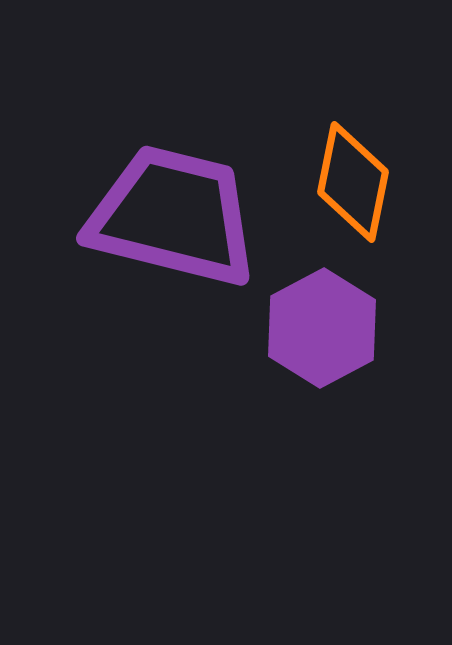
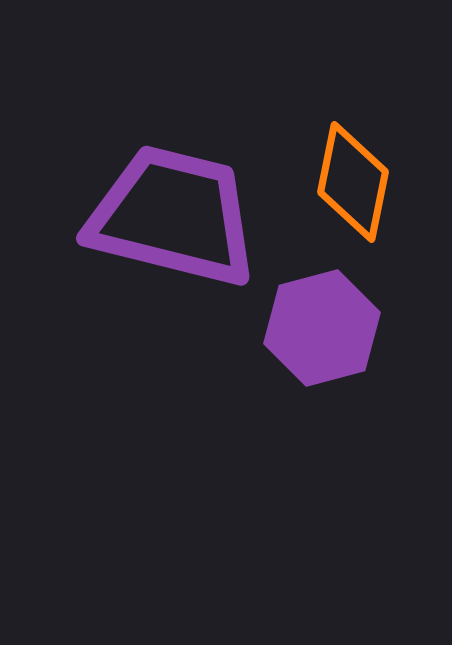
purple hexagon: rotated 13 degrees clockwise
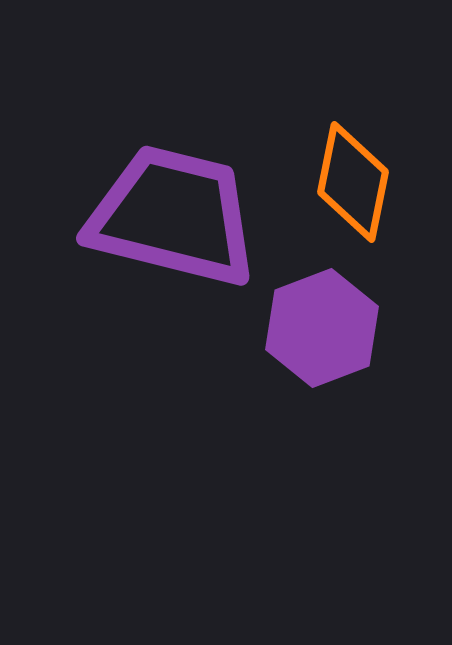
purple hexagon: rotated 6 degrees counterclockwise
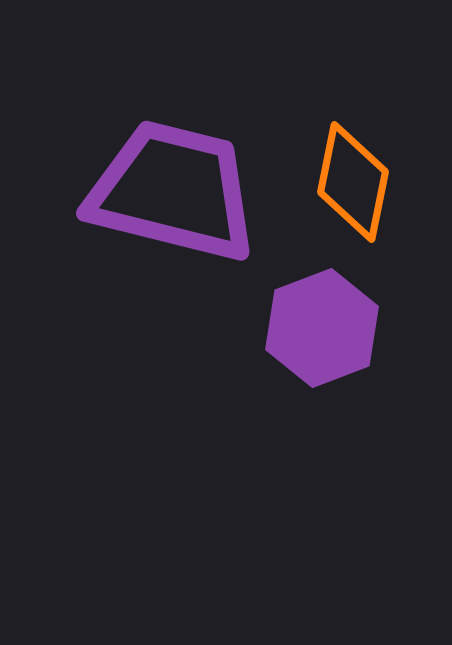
purple trapezoid: moved 25 px up
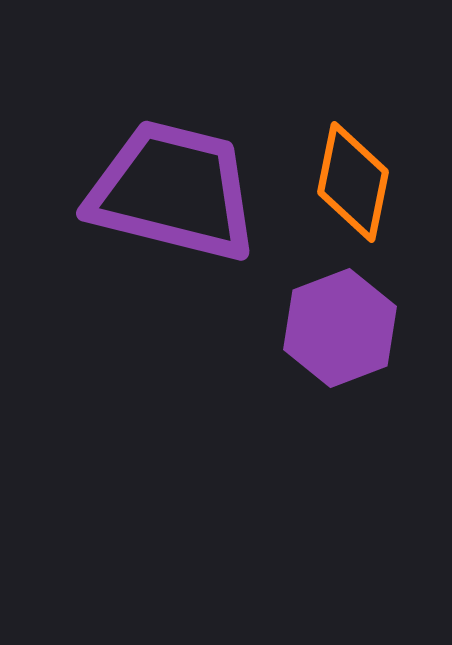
purple hexagon: moved 18 px right
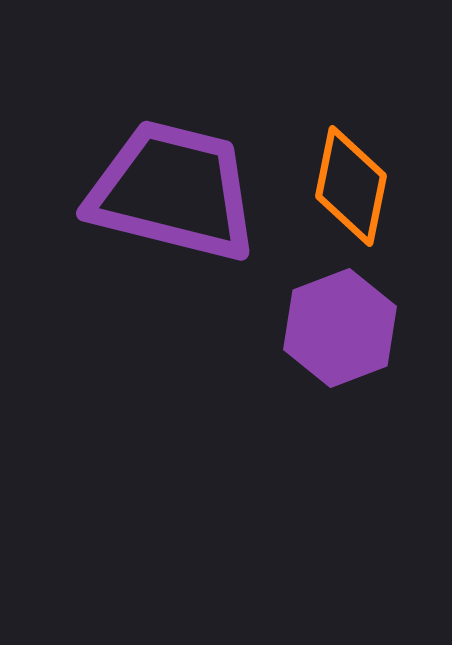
orange diamond: moved 2 px left, 4 px down
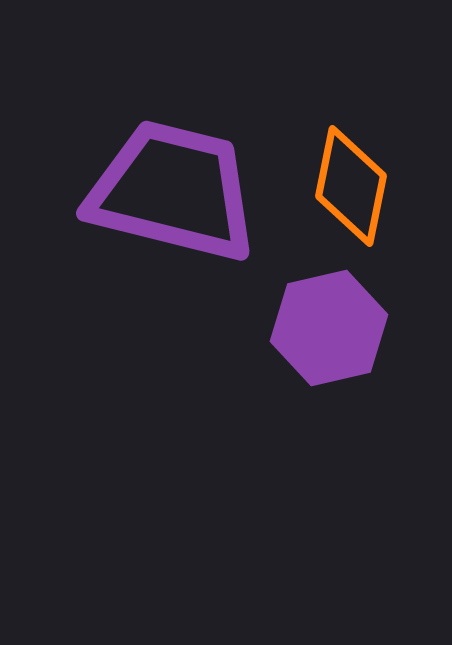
purple hexagon: moved 11 px left; rotated 8 degrees clockwise
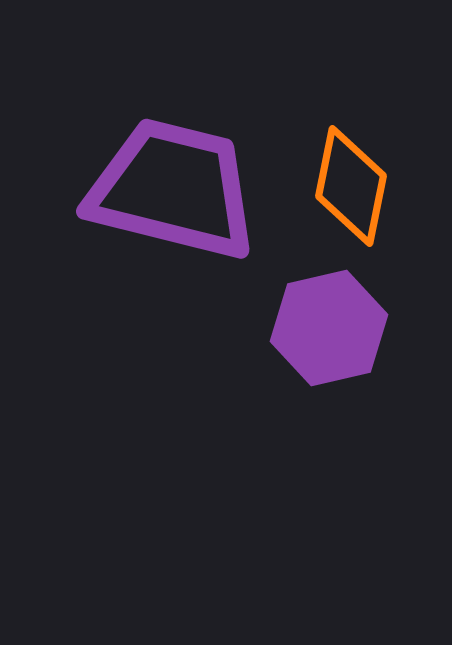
purple trapezoid: moved 2 px up
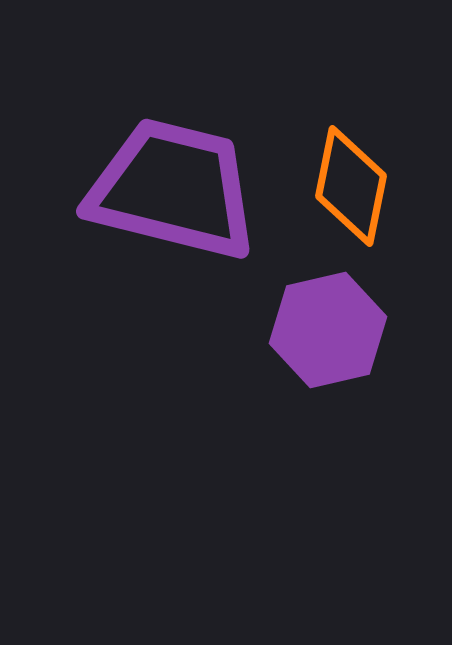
purple hexagon: moved 1 px left, 2 px down
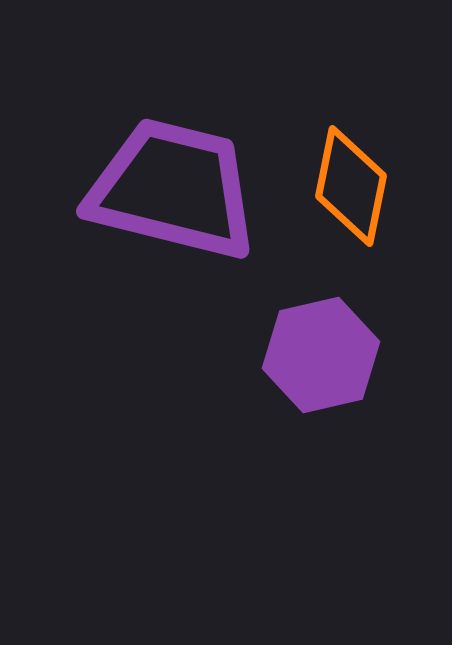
purple hexagon: moved 7 px left, 25 px down
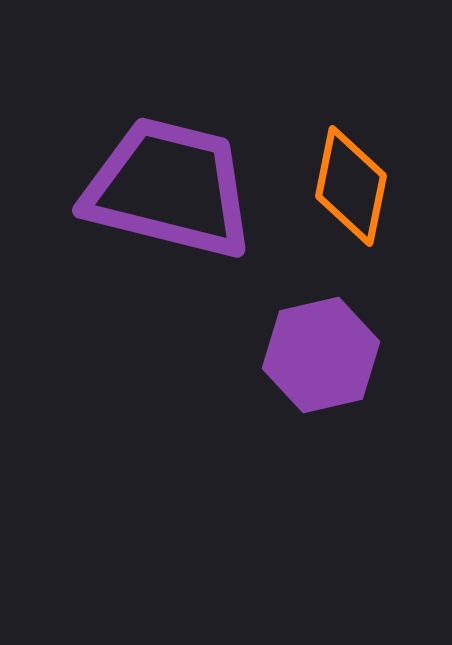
purple trapezoid: moved 4 px left, 1 px up
